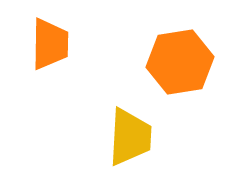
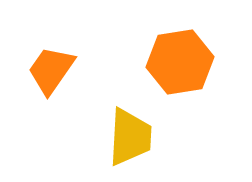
orange trapezoid: moved 1 px right, 26 px down; rotated 146 degrees counterclockwise
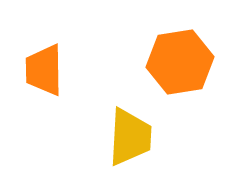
orange trapezoid: moved 7 px left; rotated 36 degrees counterclockwise
